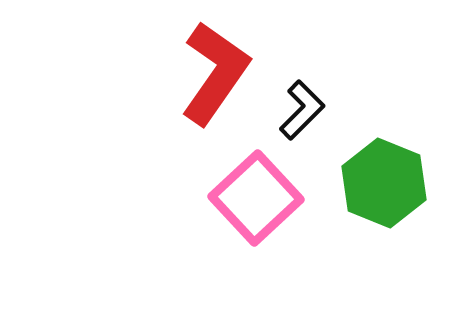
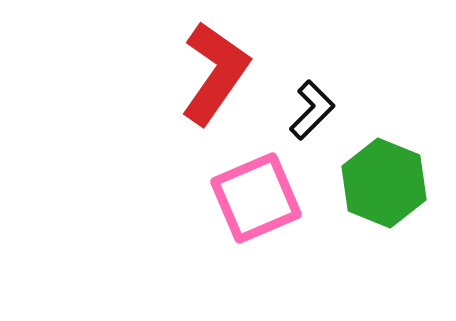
black L-shape: moved 10 px right
pink square: rotated 20 degrees clockwise
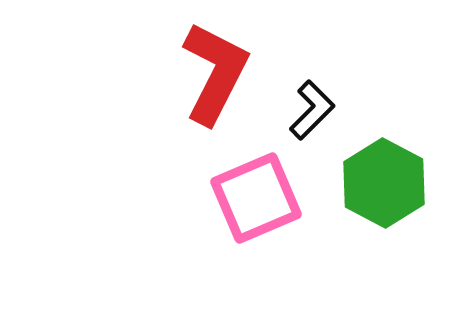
red L-shape: rotated 8 degrees counterclockwise
green hexagon: rotated 6 degrees clockwise
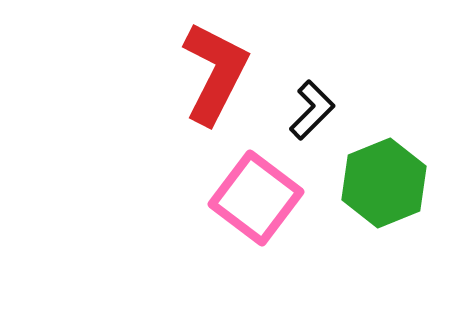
green hexagon: rotated 10 degrees clockwise
pink square: rotated 30 degrees counterclockwise
